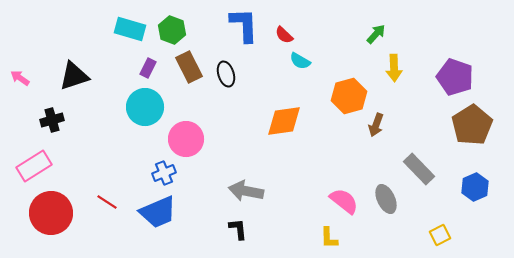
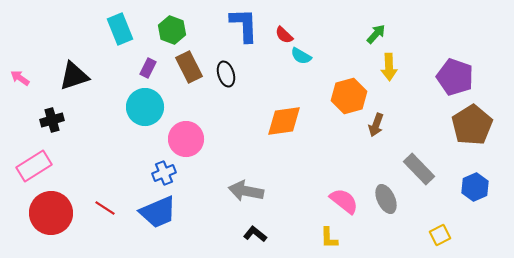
cyan rectangle: moved 10 px left; rotated 52 degrees clockwise
cyan semicircle: moved 1 px right, 5 px up
yellow arrow: moved 5 px left, 1 px up
red line: moved 2 px left, 6 px down
black L-shape: moved 17 px right, 5 px down; rotated 45 degrees counterclockwise
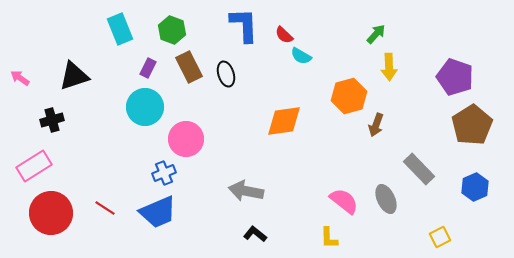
yellow square: moved 2 px down
